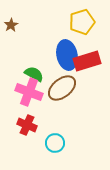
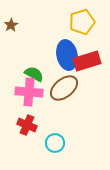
brown ellipse: moved 2 px right
pink cross: rotated 16 degrees counterclockwise
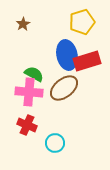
brown star: moved 12 px right, 1 px up
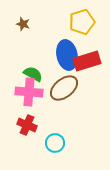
brown star: rotated 24 degrees counterclockwise
green semicircle: moved 1 px left
